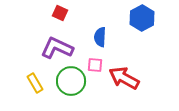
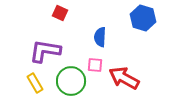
blue hexagon: moved 1 px right; rotated 15 degrees counterclockwise
purple L-shape: moved 12 px left, 3 px down; rotated 16 degrees counterclockwise
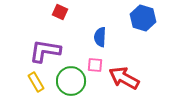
red square: moved 1 px up
yellow rectangle: moved 1 px right, 1 px up
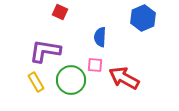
blue hexagon: rotated 20 degrees clockwise
green circle: moved 1 px up
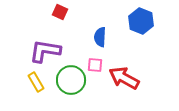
blue hexagon: moved 2 px left, 3 px down; rotated 15 degrees counterclockwise
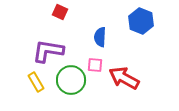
purple L-shape: moved 3 px right
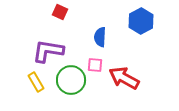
blue hexagon: rotated 10 degrees clockwise
